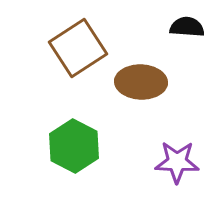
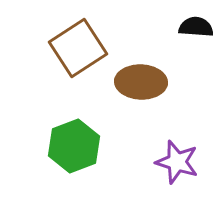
black semicircle: moved 9 px right
green hexagon: rotated 12 degrees clockwise
purple star: rotated 15 degrees clockwise
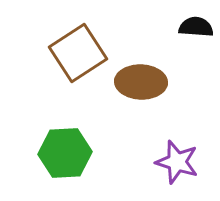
brown square: moved 5 px down
green hexagon: moved 9 px left, 7 px down; rotated 18 degrees clockwise
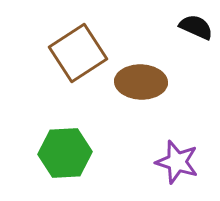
black semicircle: rotated 20 degrees clockwise
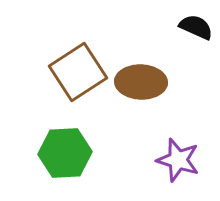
brown square: moved 19 px down
purple star: moved 1 px right, 2 px up
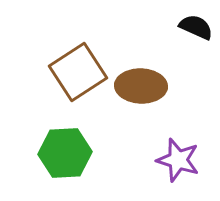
brown ellipse: moved 4 px down
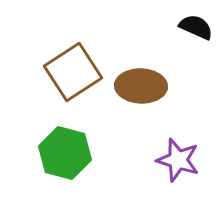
brown square: moved 5 px left
green hexagon: rotated 18 degrees clockwise
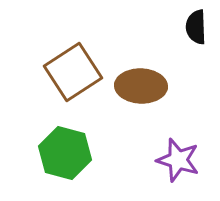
black semicircle: rotated 116 degrees counterclockwise
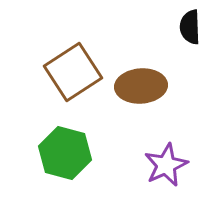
black semicircle: moved 6 px left
brown ellipse: rotated 6 degrees counterclockwise
purple star: moved 12 px left, 5 px down; rotated 30 degrees clockwise
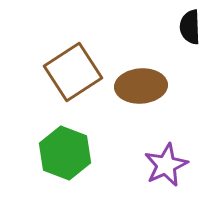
green hexagon: rotated 6 degrees clockwise
